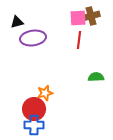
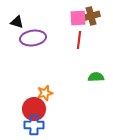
black triangle: rotated 32 degrees clockwise
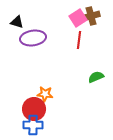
pink square: rotated 30 degrees counterclockwise
green semicircle: rotated 21 degrees counterclockwise
orange star: moved 1 px down; rotated 21 degrees clockwise
blue cross: moved 1 px left
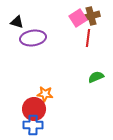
red line: moved 9 px right, 2 px up
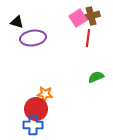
red circle: moved 2 px right
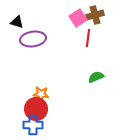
brown cross: moved 4 px right, 1 px up
purple ellipse: moved 1 px down
orange star: moved 4 px left
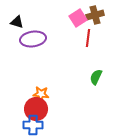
green semicircle: rotated 42 degrees counterclockwise
